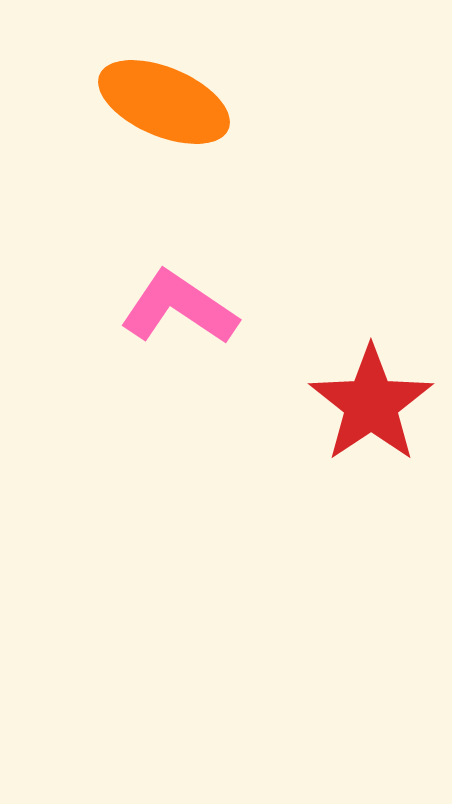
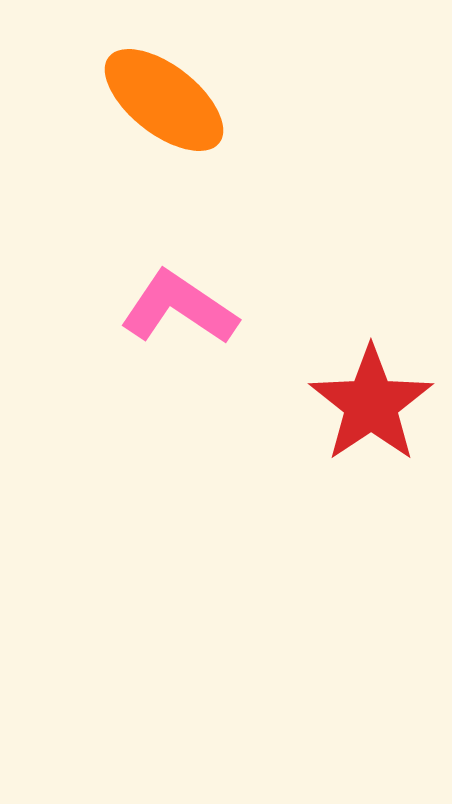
orange ellipse: moved 2 px up; rotated 15 degrees clockwise
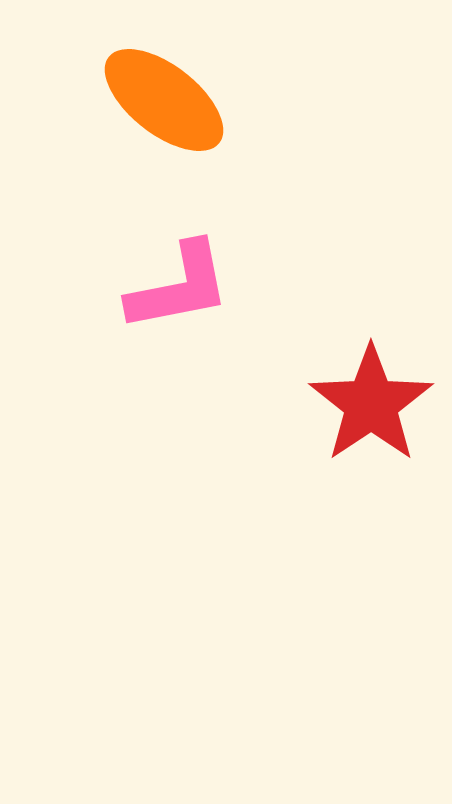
pink L-shape: moved 21 px up; rotated 135 degrees clockwise
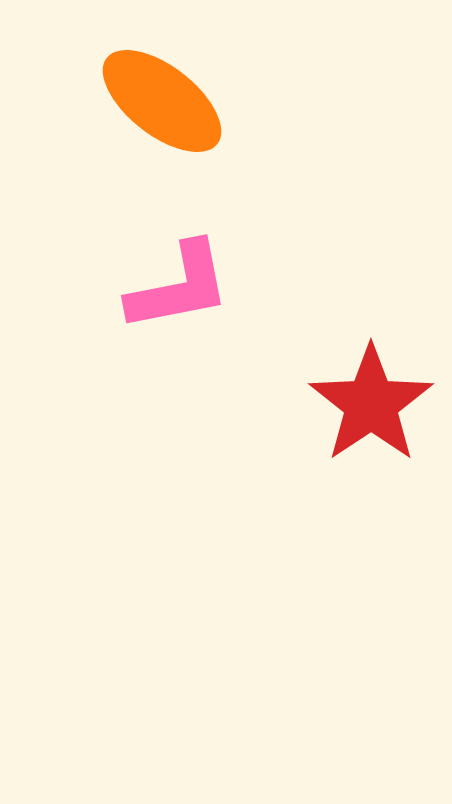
orange ellipse: moved 2 px left, 1 px down
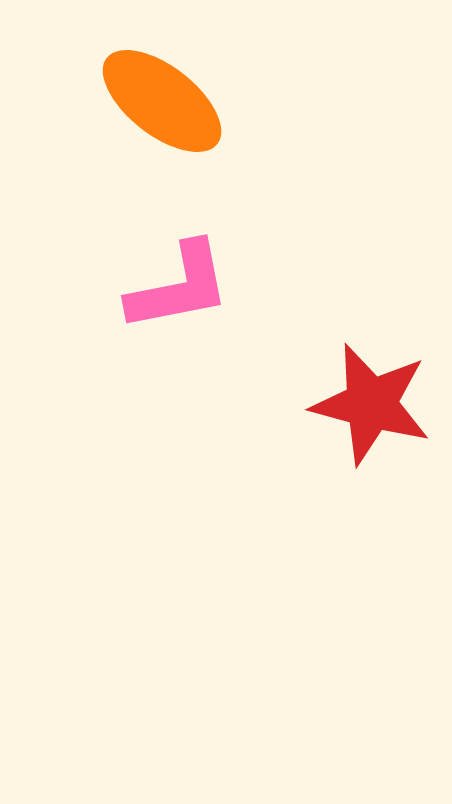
red star: rotated 23 degrees counterclockwise
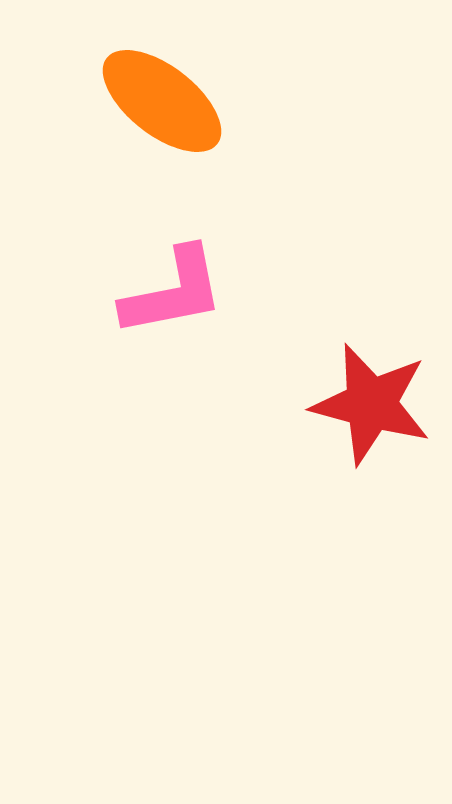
pink L-shape: moved 6 px left, 5 px down
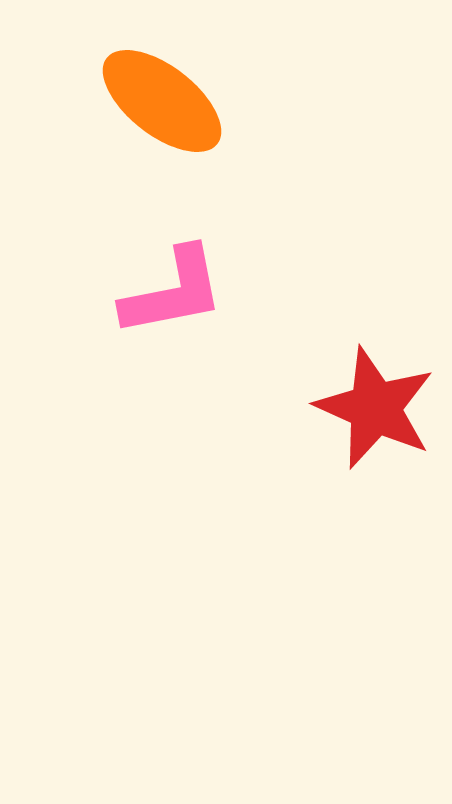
red star: moved 4 px right, 4 px down; rotated 9 degrees clockwise
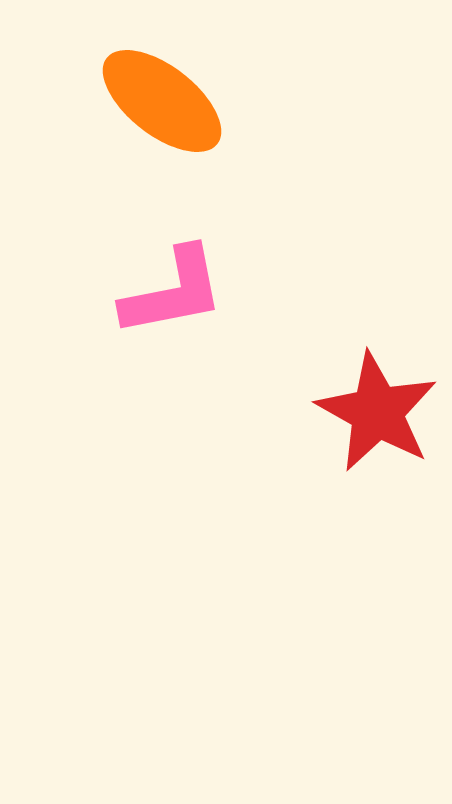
red star: moved 2 px right, 4 px down; rotated 5 degrees clockwise
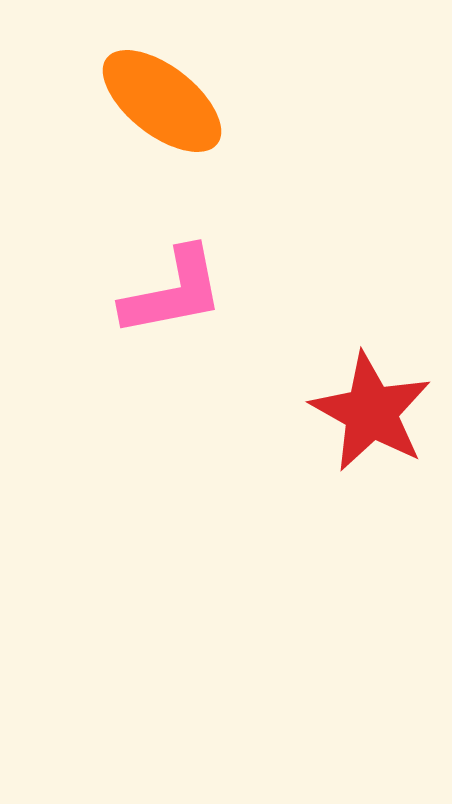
red star: moved 6 px left
